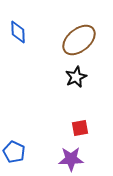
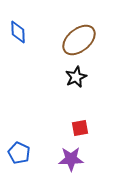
blue pentagon: moved 5 px right, 1 px down
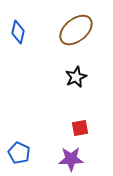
blue diamond: rotated 15 degrees clockwise
brown ellipse: moved 3 px left, 10 px up
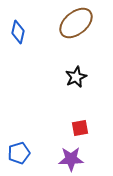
brown ellipse: moved 7 px up
blue pentagon: rotated 30 degrees clockwise
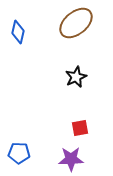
blue pentagon: rotated 20 degrees clockwise
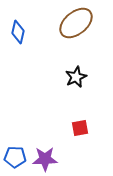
blue pentagon: moved 4 px left, 4 px down
purple star: moved 26 px left
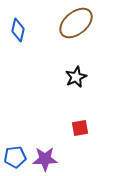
blue diamond: moved 2 px up
blue pentagon: rotated 10 degrees counterclockwise
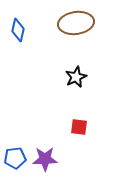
brown ellipse: rotated 32 degrees clockwise
red square: moved 1 px left, 1 px up; rotated 18 degrees clockwise
blue pentagon: moved 1 px down
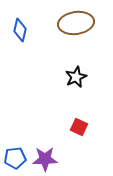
blue diamond: moved 2 px right
red square: rotated 18 degrees clockwise
